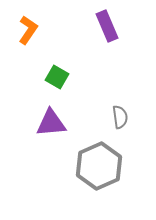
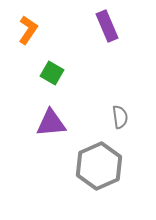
green square: moved 5 px left, 4 px up
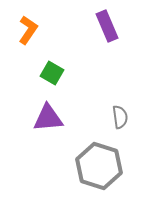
purple triangle: moved 3 px left, 5 px up
gray hexagon: rotated 18 degrees counterclockwise
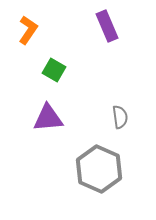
green square: moved 2 px right, 3 px up
gray hexagon: moved 3 px down; rotated 6 degrees clockwise
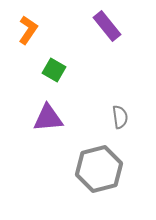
purple rectangle: rotated 16 degrees counterclockwise
gray hexagon: rotated 21 degrees clockwise
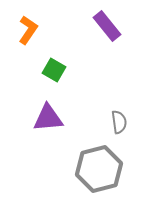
gray semicircle: moved 1 px left, 5 px down
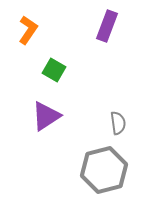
purple rectangle: rotated 60 degrees clockwise
purple triangle: moved 2 px left, 2 px up; rotated 28 degrees counterclockwise
gray semicircle: moved 1 px left, 1 px down
gray hexagon: moved 5 px right, 1 px down
